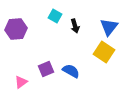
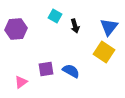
purple square: rotated 14 degrees clockwise
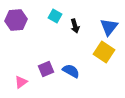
purple hexagon: moved 9 px up
purple square: rotated 14 degrees counterclockwise
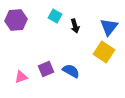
pink triangle: moved 5 px up; rotated 16 degrees clockwise
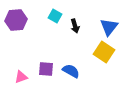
purple square: rotated 28 degrees clockwise
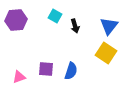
blue triangle: moved 1 px up
yellow square: moved 2 px right, 1 px down
blue semicircle: rotated 78 degrees clockwise
pink triangle: moved 2 px left
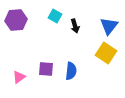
blue semicircle: rotated 12 degrees counterclockwise
pink triangle: rotated 16 degrees counterclockwise
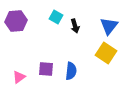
cyan square: moved 1 px right, 1 px down
purple hexagon: moved 1 px down
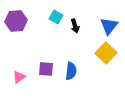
yellow square: rotated 10 degrees clockwise
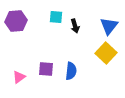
cyan square: rotated 24 degrees counterclockwise
